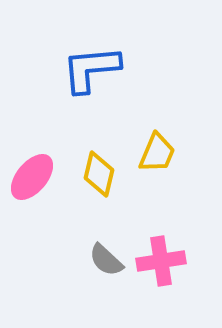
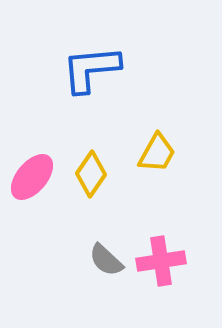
yellow trapezoid: rotated 6 degrees clockwise
yellow diamond: moved 8 px left; rotated 21 degrees clockwise
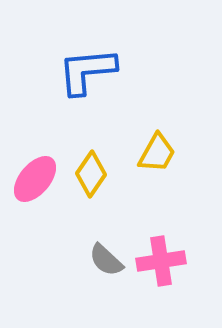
blue L-shape: moved 4 px left, 2 px down
pink ellipse: moved 3 px right, 2 px down
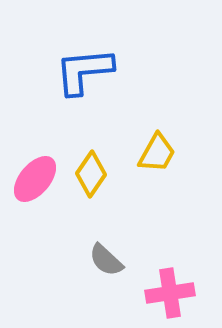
blue L-shape: moved 3 px left
pink cross: moved 9 px right, 32 px down
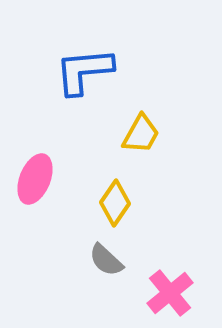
yellow trapezoid: moved 16 px left, 19 px up
yellow diamond: moved 24 px right, 29 px down
pink ellipse: rotated 18 degrees counterclockwise
pink cross: rotated 30 degrees counterclockwise
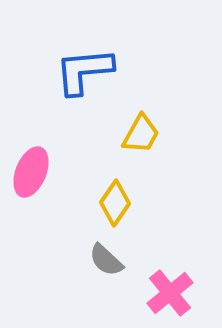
pink ellipse: moved 4 px left, 7 px up
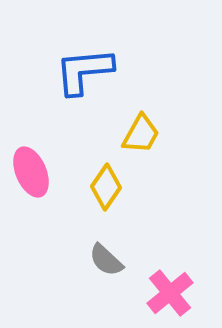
pink ellipse: rotated 45 degrees counterclockwise
yellow diamond: moved 9 px left, 16 px up
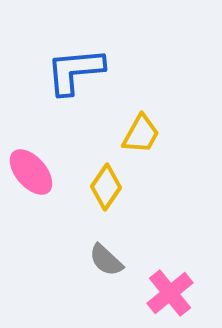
blue L-shape: moved 9 px left
pink ellipse: rotated 18 degrees counterclockwise
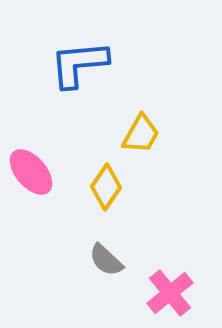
blue L-shape: moved 4 px right, 7 px up
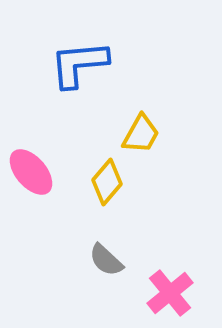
yellow diamond: moved 1 px right, 5 px up; rotated 6 degrees clockwise
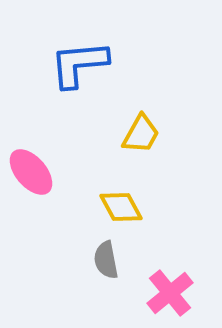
yellow diamond: moved 14 px right, 25 px down; rotated 69 degrees counterclockwise
gray semicircle: rotated 36 degrees clockwise
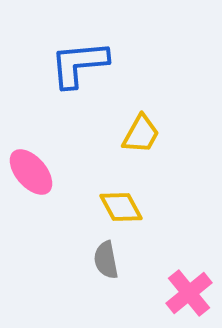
pink cross: moved 19 px right
